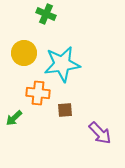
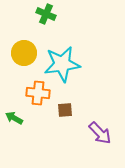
green arrow: rotated 72 degrees clockwise
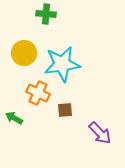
green cross: rotated 18 degrees counterclockwise
orange cross: rotated 20 degrees clockwise
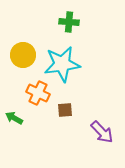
green cross: moved 23 px right, 8 px down
yellow circle: moved 1 px left, 2 px down
purple arrow: moved 2 px right, 1 px up
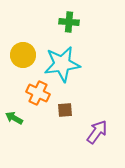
purple arrow: moved 5 px left; rotated 100 degrees counterclockwise
